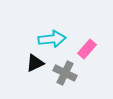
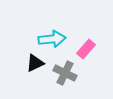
pink rectangle: moved 1 px left
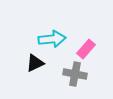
gray cross: moved 10 px right, 1 px down; rotated 15 degrees counterclockwise
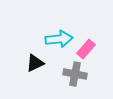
cyan arrow: moved 7 px right
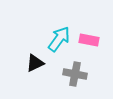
cyan arrow: rotated 48 degrees counterclockwise
pink rectangle: moved 3 px right, 9 px up; rotated 60 degrees clockwise
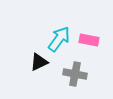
black triangle: moved 4 px right, 1 px up
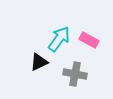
pink rectangle: rotated 18 degrees clockwise
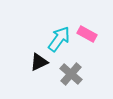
pink rectangle: moved 2 px left, 6 px up
gray cross: moved 4 px left; rotated 30 degrees clockwise
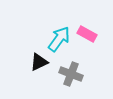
gray cross: rotated 20 degrees counterclockwise
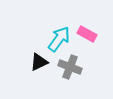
gray cross: moved 1 px left, 7 px up
